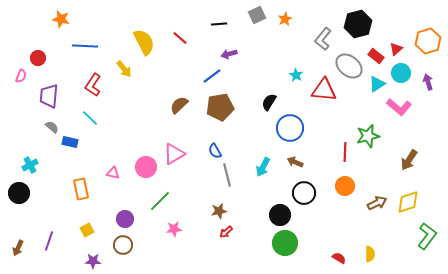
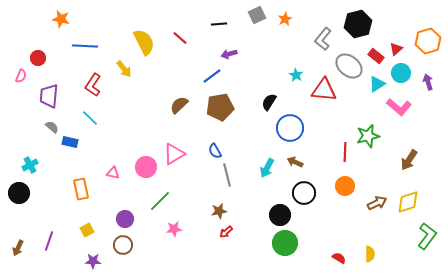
cyan arrow at (263, 167): moved 4 px right, 1 px down
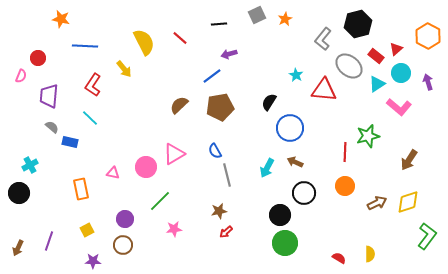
orange hexagon at (428, 41): moved 5 px up; rotated 15 degrees counterclockwise
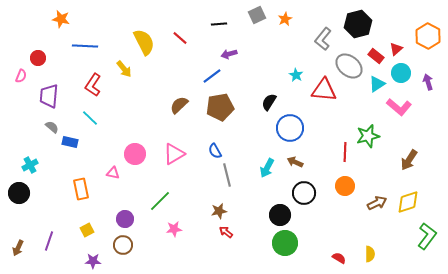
pink circle at (146, 167): moved 11 px left, 13 px up
red arrow at (226, 232): rotated 80 degrees clockwise
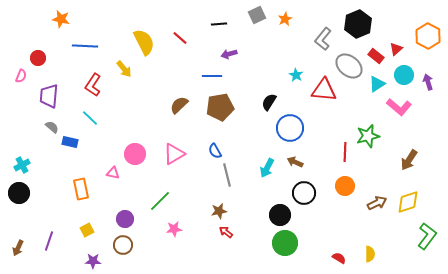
black hexagon at (358, 24): rotated 8 degrees counterclockwise
cyan circle at (401, 73): moved 3 px right, 2 px down
blue line at (212, 76): rotated 36 degrees clockwise
cyan cross at (30, 165): moved 8 px left
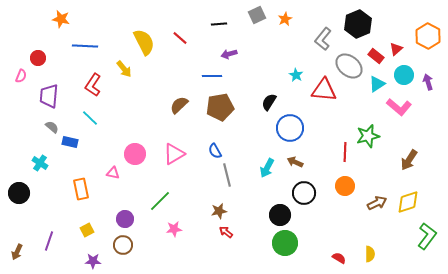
cyan cross at (22, 165): moved 18 px right, 2 px up; rotated 28 degrees counterclockwise
brown arrow at (18, 248): moved 1 px left, 4 px down
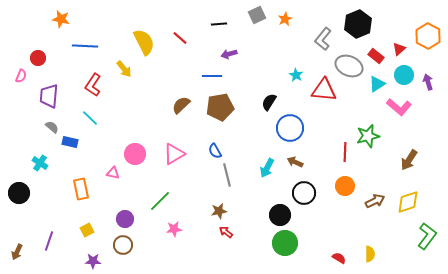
red triangle at (396, 49): moved 3 px right
gray ellipse at (349, 66): rotated 16 degrees counterclockwise
brown semicircle at (179, 105): moved 2 px right
brown arrow at (377, 203): moved 2 px left, 2 px up
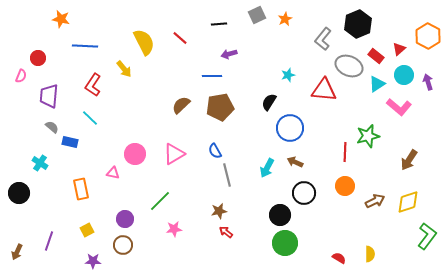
cyan star at (296, 75): moved 8 px left; rotated 24 degrees clockwise
